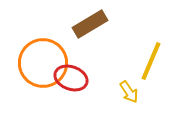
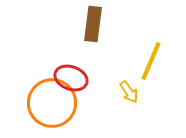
brown rectangle: moved 3 px right; rotated 52 degrees counterclockwise
orange circle: moved 9 px right, 40 px down
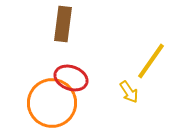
brown rectangle: moved 30 px left
yellow line: rotated 12 degrees clockwise
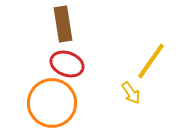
brown rectangle: rotated 16 degrees counterclockwise
red ellipse: moved 4 px left, 14 px up
yellow arrow: moved 2 px right, 1 px down
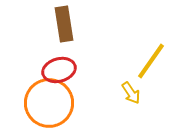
brown rectangle: moved 1 px right
red ellipse: moved 8 px left, 6 px down; rotated 36 degrees counterclockwise
orange circle: moved 3 px left
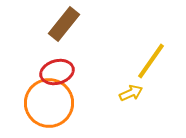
brown rectangle: rotated 48 degrees clockwise
red ellipse: moved 2 px left, 2 px down
yellow arrow: rotated 80 degrees counterclockwise
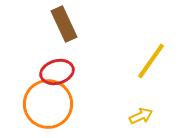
brown rectangle: rotated 64 degrees counterclockwise
yellow arrow: moved 10 px right, 23 px down
orange circle: moved 1 px left, 1 px down
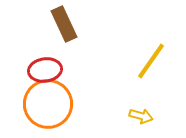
red ellipse: moved 12 px left, 2 px up; rotated 8 degrees clockwise
yellow arrow: rotated 40 degrees clockwise
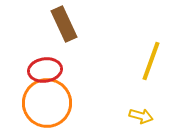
yellow line: rotated 15 degrees counterclockwise
orange circle: moved 1 px left, 1 px up
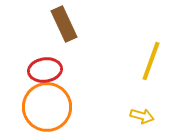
orange circle: moved 4 px down
yellow arrow: moved 1 px right
